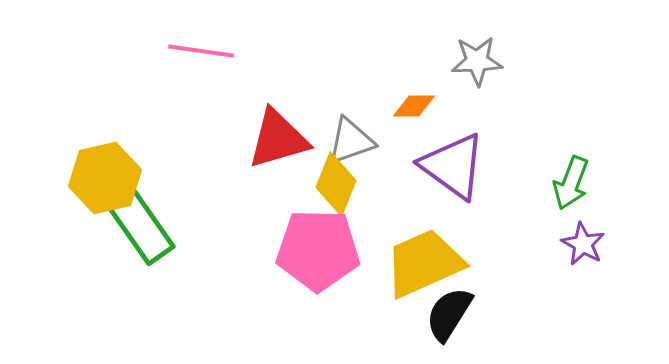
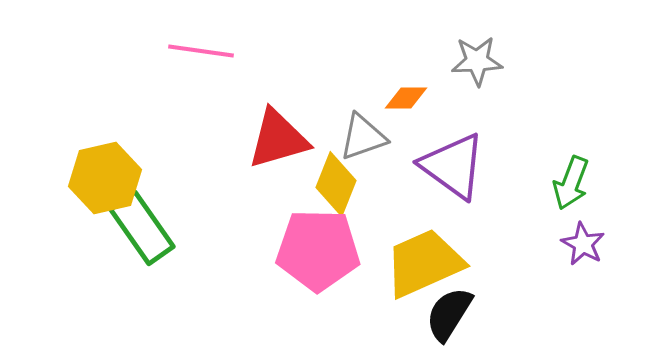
orange diamond: moved 8 px left, 8 px up
gray triangle: moved 12 px right, 4 px up
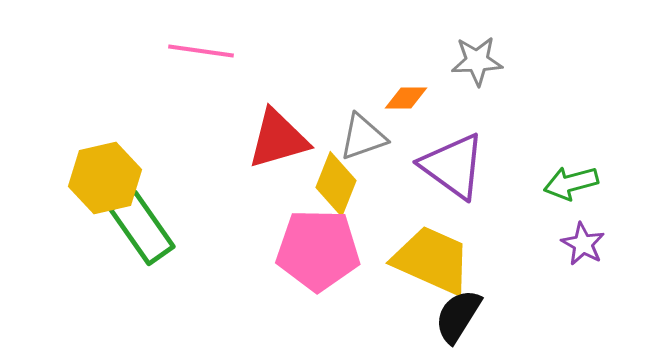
green arrow: rotated 54 degrees clockwise
yellow trapezoid: moved 8 px right, 3 px up; rotated 48 degrees clockwise
black semicircle: moved 9 px right, 2 px down
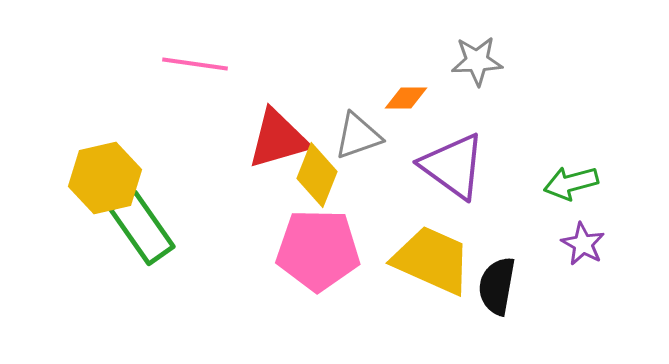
pink line: moved 6 px left, 13 px down
gray triangle: moved 5 px left, 1 px up
yellow diamond: moved 19 px left, 9 px up
black semicircle: moved 39 px right, 30 px up; rotated 22 degrees counterclockwise
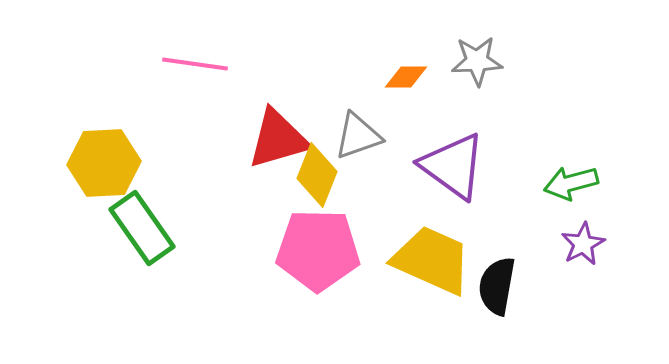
orange diamond: moved 21 px up
yellow hexagon: moved 1 px left, 15 px up; rotated 10 degrees clockwise
purple star: rotated 15 degrees clockwise
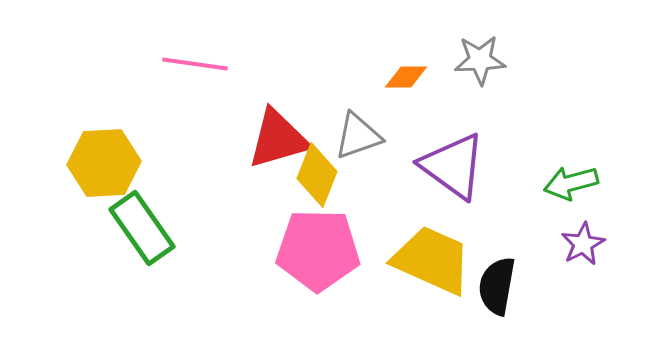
gray star: moved 3 px right, 1 px up
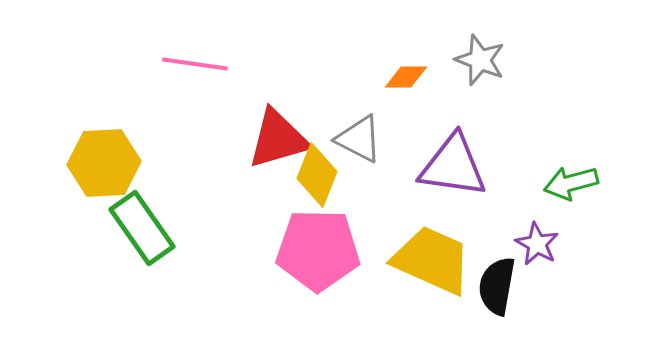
gray star: rotated 24 degrees clockwise
gray triangle: moved 1 px right, 3 px down; rotated 46 degrees clockwise
purple triangle: rotated 28 degrees counterclockwise
purple star: moved 46 px left; rotated 15 degrees counterclockwise
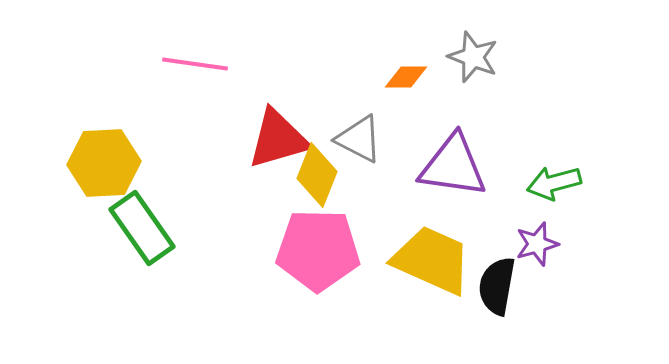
gray star: moved 7 px left, 3 px up
green arrow: moved 17 px left
purple star: rotated 27 degrees clockwise
